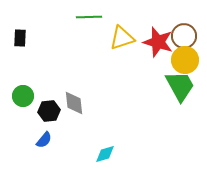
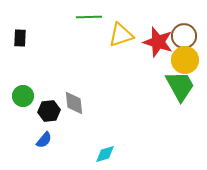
yellow triangle: moved 1 px left, 3 px up
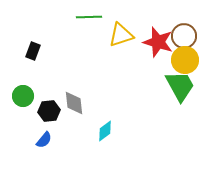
black rectangle: moved 13 px right, 13 px down; rotated 18 degrees clockwise
cyan diamond: moved 23 px up; rotated 20 degrees counterclockwise
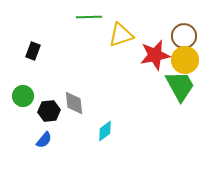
red star: moved 3 px left, 13 px down; rotated 28 degrees counterclockwise
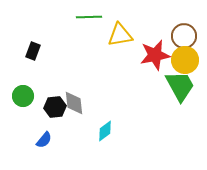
yellow triangle: moved 1 px left; rotated 8 degrees clockwise
black hexagon: moved 6 px right, 4 px up
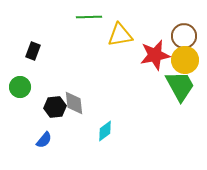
green circle: moved 3 px left, 9 px up
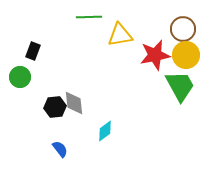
brown circle: moved 1 px left, 7 px up
yellow circle: moved 1 px right, 5 px up
green circle: moved 10 px up
blue semicircle: moved 16 px right, 9 px down; rotated 78 degrees counterclockwise
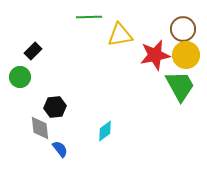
black rectangle: rotated 24 degrees clockwise
gray diamond: moved 34 px left, 25 px down
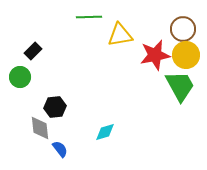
cyan diamond: moved 1 px down; rotated 20 degrees clockwise
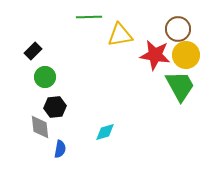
brown circle: moved 5 px left
red star: rotated 20 degrees clockwise
green circle: moved 25 px right
gray diamond: moved 1 px up
blue semicircle: rotated 48 degrees clockwise
